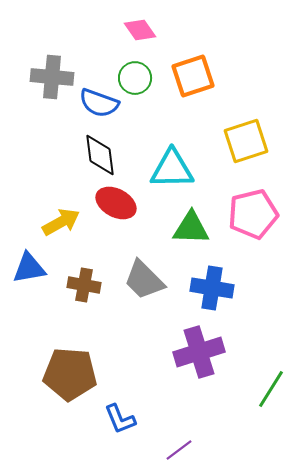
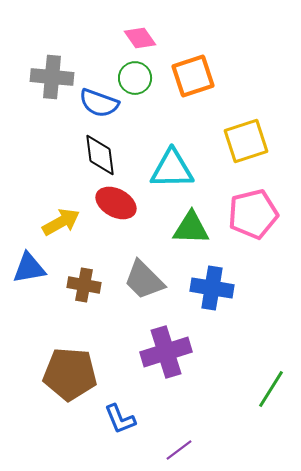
pink diamond: moved 8 px down
purple cross: moved 33 px left
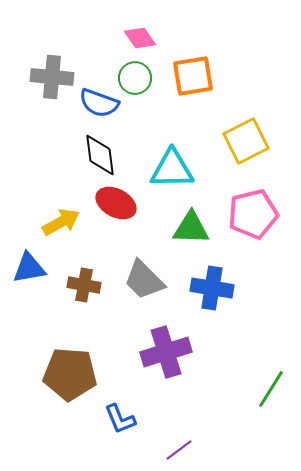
orange square: rotated 9 degrees clockwise
yellow square: rotated 9 degrees counterclockwise
